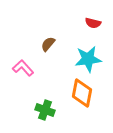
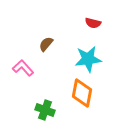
brown semicircle: moved 2 px left
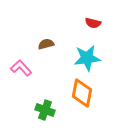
brown semicircle: rotated 35 degrees clockwise
cyan star: moved 1 px left, 1 px up
pink L-shape: moved 2 px left
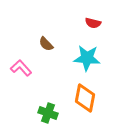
brown semicircle: rotated 119 degrees counterclockwise
cyan star: rotated 12 degrees clockwise
orange diamond: moved 3 px right, 5 px down
green cross: moved 3 px right, 3 px down
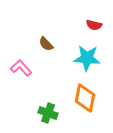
red semicircle: moved 1 px right, 2 px down
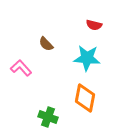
green cross: moved 4 px down
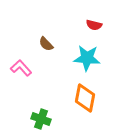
green cross: moved 7 px left, 2 px down
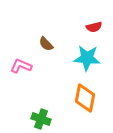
red semicircle: moved 2 px down; rotated 28 degrees counterclockwise
pink L-shape: moved 2 px up; rotated 25 degrees counterclockwise
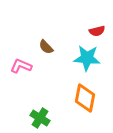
red semicircle: moved 3 px right, 4 px down
brown semicircle: moved 3 px down
green cross: moved 1 px left, 1 px up; rotated 12 degrees clockwise
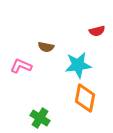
brown semicircle: rotated 35 degrees counterclockwise
cyan star: moved 9 px left, 7 px down; rotated 12 degrees counterclockwise
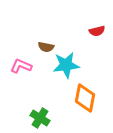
cyan star: moved 12 px left
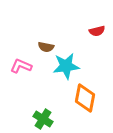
cyan star: moved 1 px down
green cross: moved 3 px right, 1 px down
